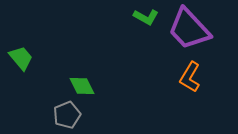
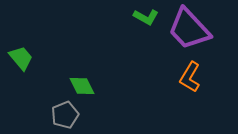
gray pentagon: moved 2 px left
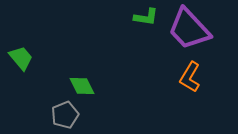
green L-shape: rotated 20 degrees counterclockwise
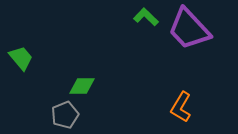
green L-shape: rotated 145 degrees counterclockwise
orange L-shape: moved 9 px left, 30 px down
green diamond: rotated 64 degrees counterclockwise
